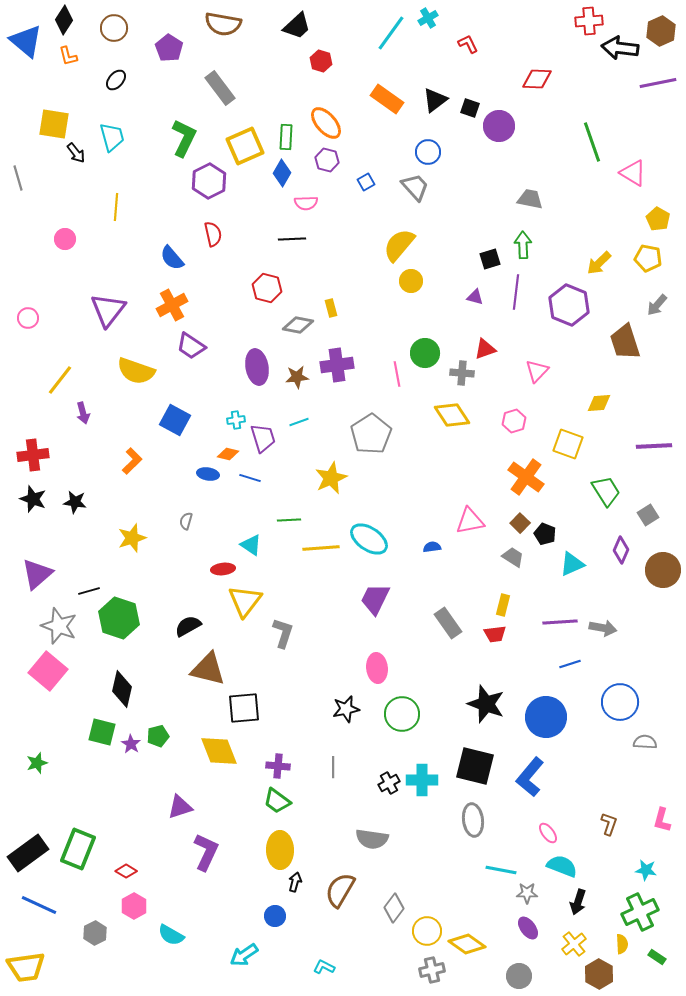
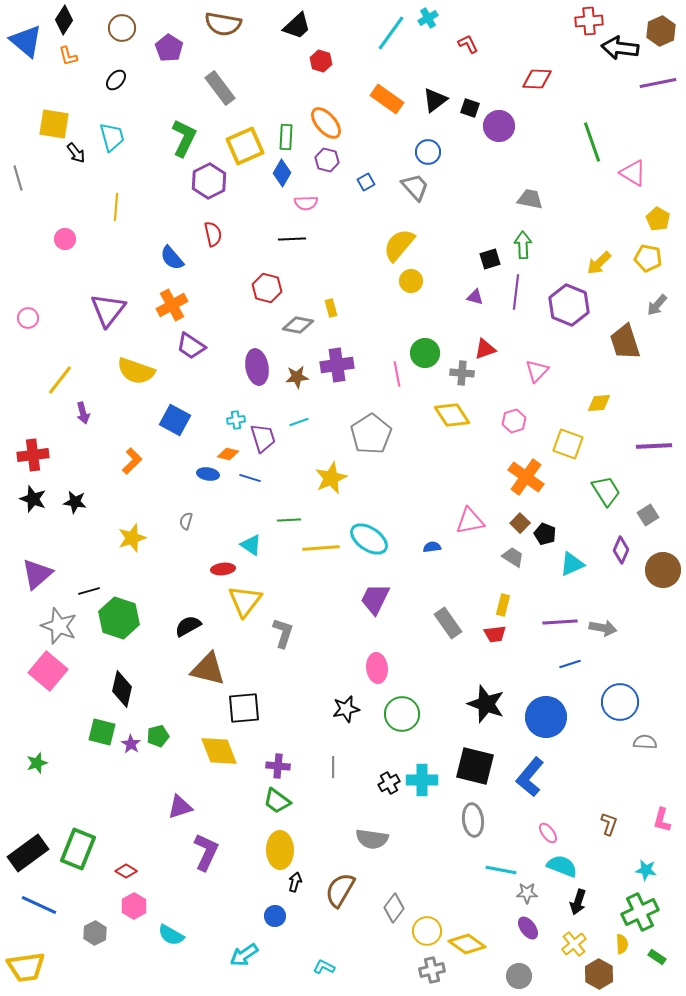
brown circle at (114, 28): moved 8 px right
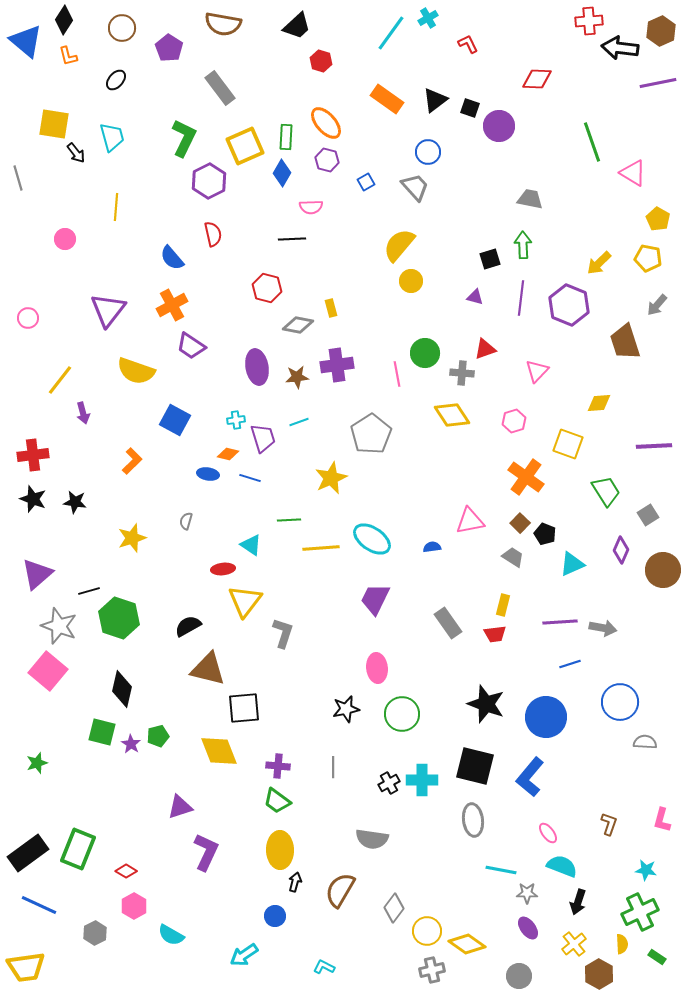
pink semicircle at (306, 203): moved 5 px right, 4 px down
purple line at (516, 292): moved 5 px right, 6 px down
cyan ellipse at (369, 539): moved 3 px right
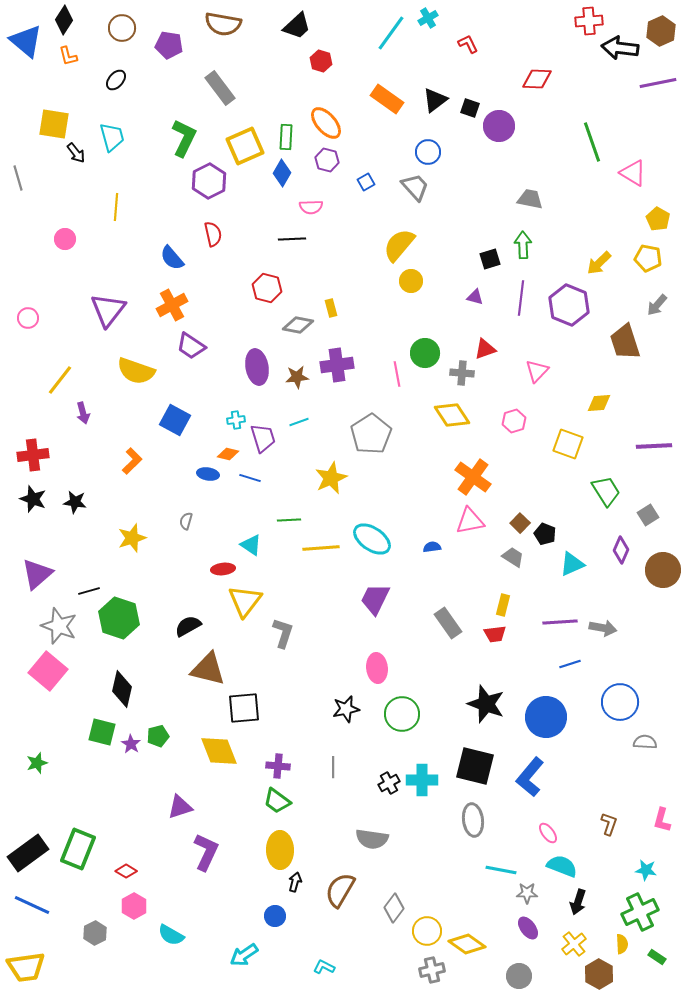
purple pentagon at (169, 48): moved 3 px up; rotated 24 degrees counterclockwise
orange cross at (526, 477): moved 53 px left
blue line at (39, 905): moved 7 px left
